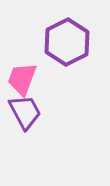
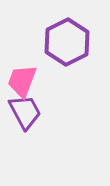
pink trapezoid: moved 2 px down
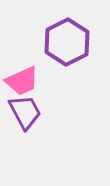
pink trapezoid: rotated 135 degrees counterclockwise
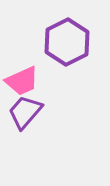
purple trapezoid: rotated 111 degrees counterclockwise
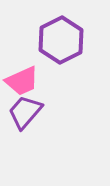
purple hexagon: moved 6 px left, 2 px up
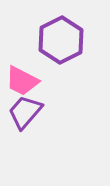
pink trapezoid: rotated 51 degrees clockwise
